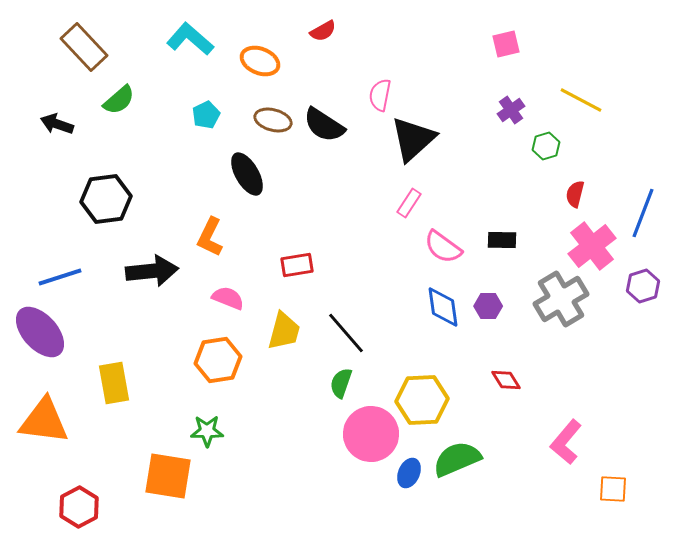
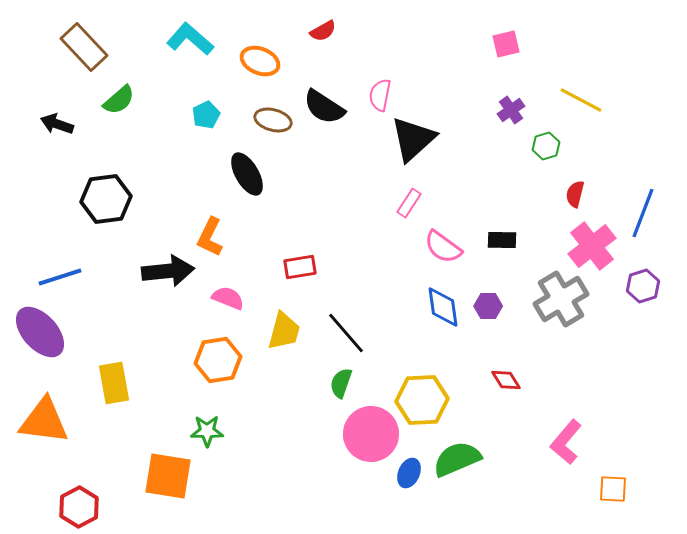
black semicircle at (324, 125): moved 18 px up
red rectangle at (297, 265): moved 3 px right, 2 px down
black arrow at (152, 271): moved 16 px right
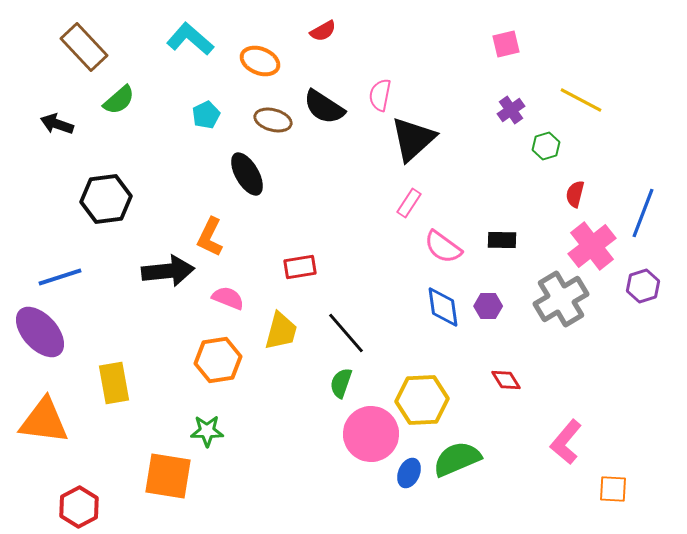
yellow trapezoid at (284, 331): moved 3 px left
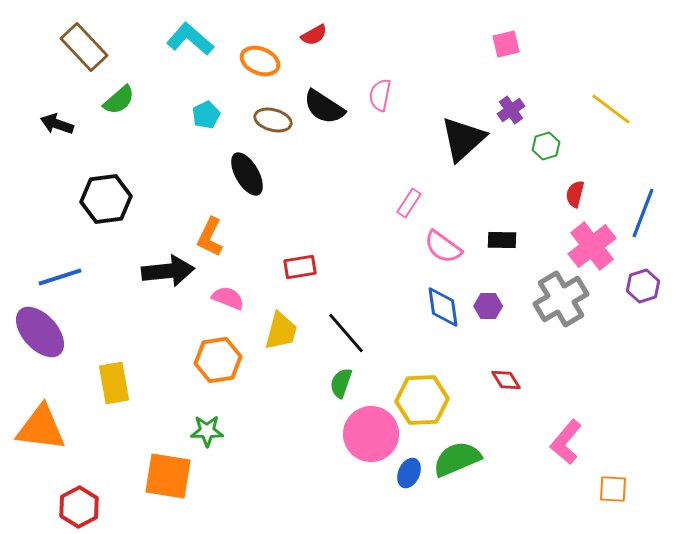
red semicircle at (323, 31): moved 9 px left, 4 px down
yellow line at (581, 100): moved 30 px right, 9 px down; rotated 9 degrees clockwise
black triangle at (413, 139): moved 50 px right
orange triangle at (44, 421): moved 3 px left, 7 px down
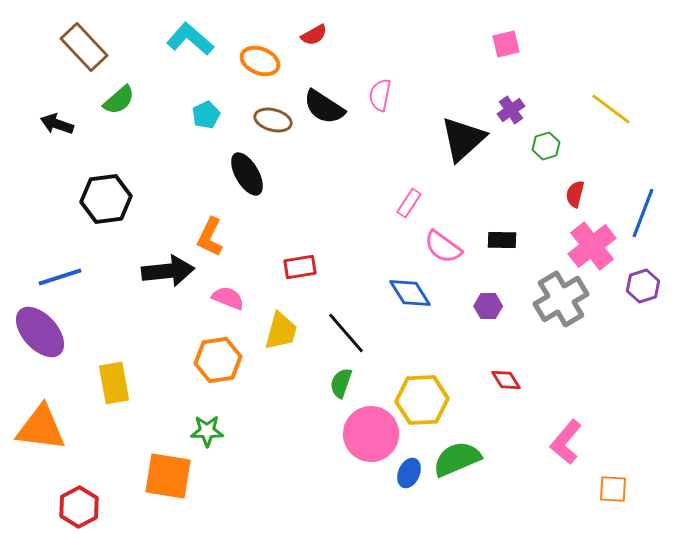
blue diamond at (443, 307): moved 33 px left, 14 px up; rotated 24 degrees counterclockwise
